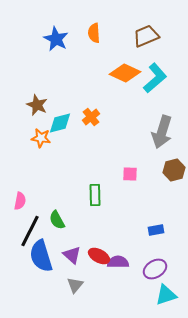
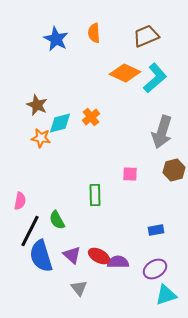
gray triangle: moved 4 px right, 3 px down; rotated 18 degrees counterclockwise
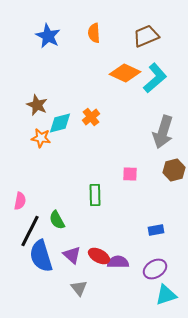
blue star: moved 8 px left, 3 px up
gray arrow: moved 1 px right
